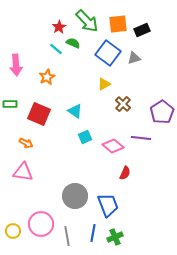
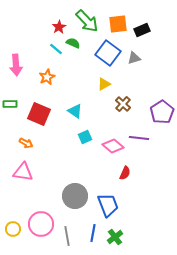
purple line: moved 2 px left
yellow circle: moved 2 px up
green cross: rotated 14 degrees counterclockwise
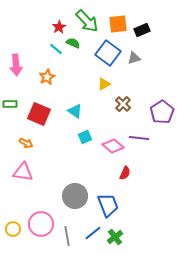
blue line: rotated 42 degrees clockwise
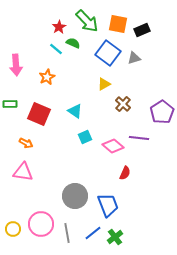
orange square: rotated 18 degrees clockwise
gray line: moved 3 px up
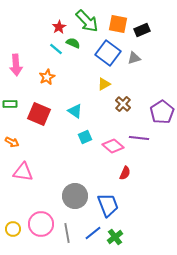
orange arrow: moved 14 px left, 1 px up
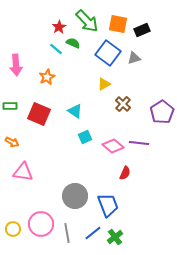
green rectangle: moved 2 px down
purple line: moved 5 px down
